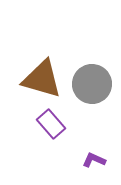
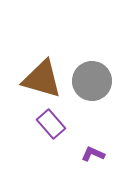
gray circle: moved 3 px up
purple L-shape: moved 1 px left, 6 px up
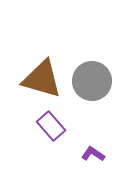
purple rectangle: moved 2 px down
purple L-shape: rotated 10 degrees clockwise
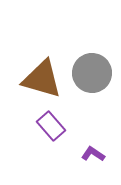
gray circle: moved 8 px up
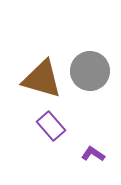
gray circle: moved 2 px left, 2 px up
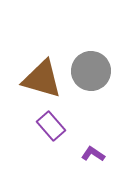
gray circle: moved 1 px right
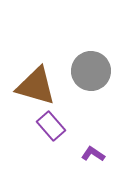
brown triangle: moved 6 px left, 7 px down
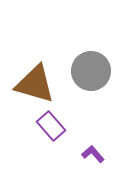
brown triangle: moved 1 px left, 2 px up
purple L-shape: rotated 15 degrees clockwise
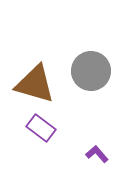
purple rectangle: moved 10 px left, 2 px down; rotated 12 degrees counterclockwise
purple L-shape: moved 4 px right
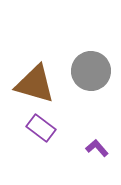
purple L-shape: moved 6 px up
